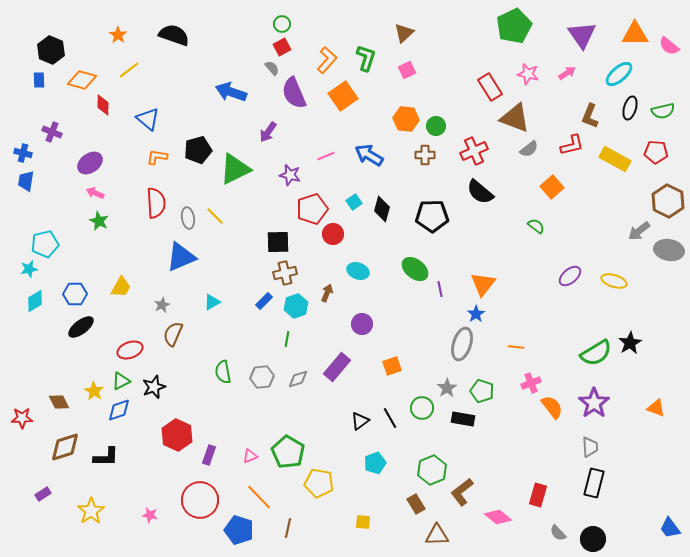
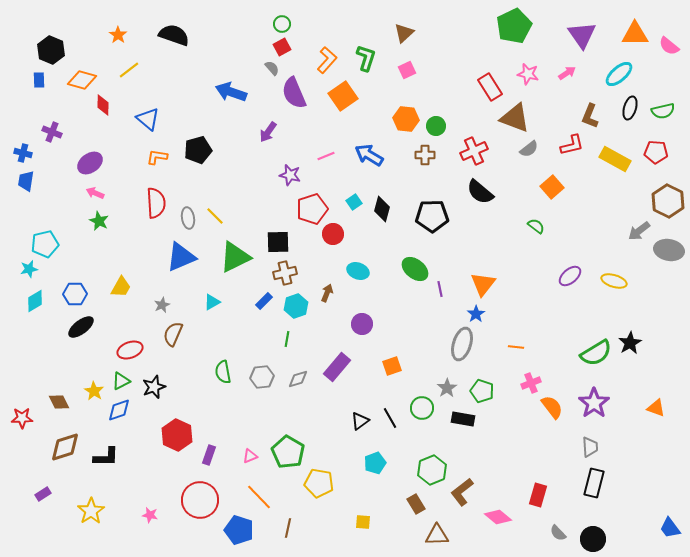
green triangle at (235, 169): moved 88 px down
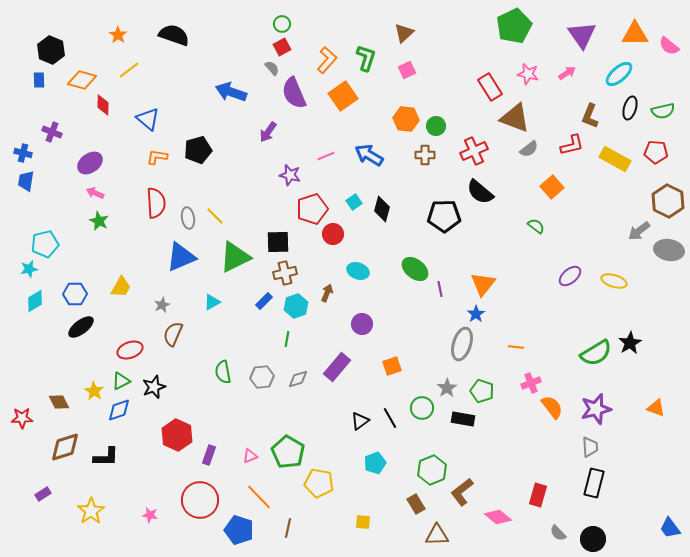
black pentagon at (432, 216): moved 12 px right
purple star at (594, 403): moved 2 px right, 6 px down; rotated 20 degrees clockwise
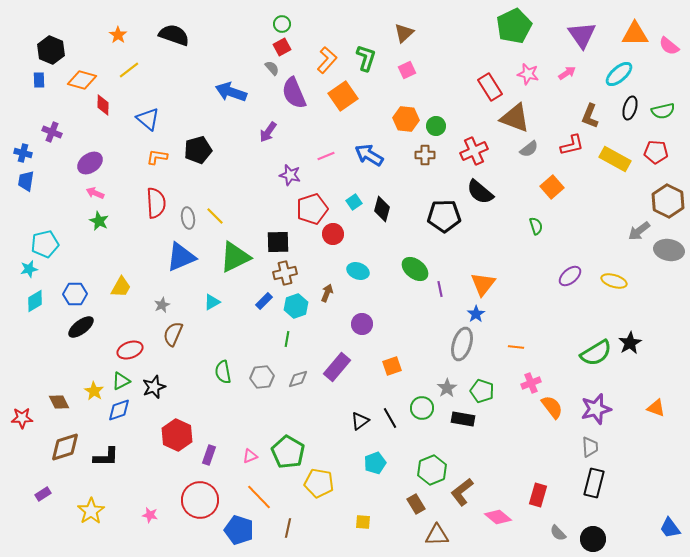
green semicircle at (536, 226): rotated 36 degrees clockwise
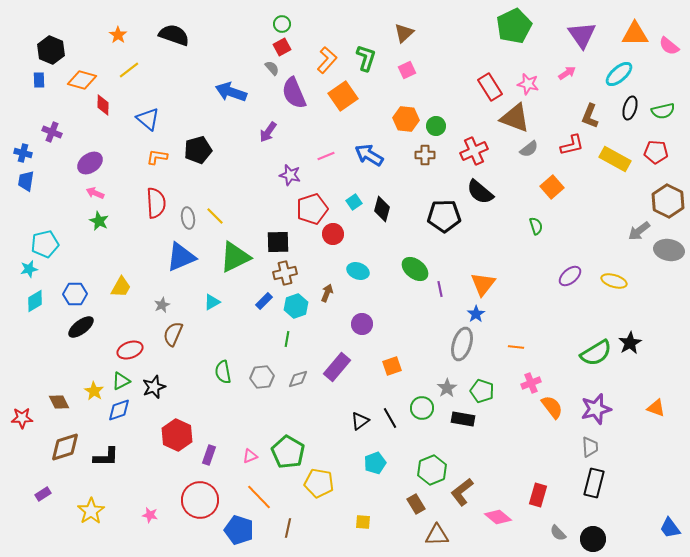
pink star at (528, 74): moved 10 px down
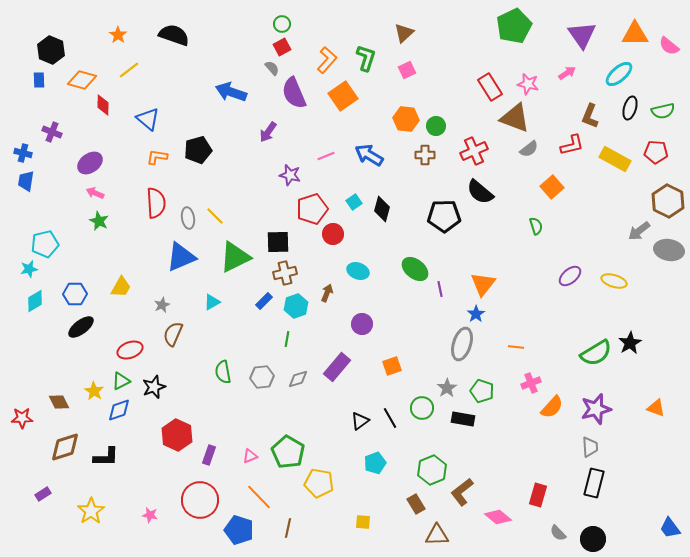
orange semicircle at (552, 407): rotated 80 degrees clockwise
